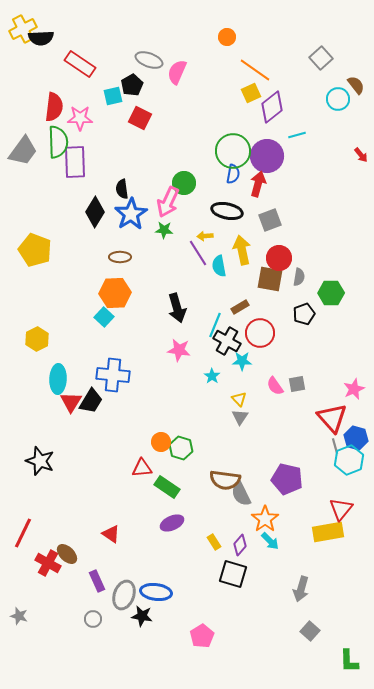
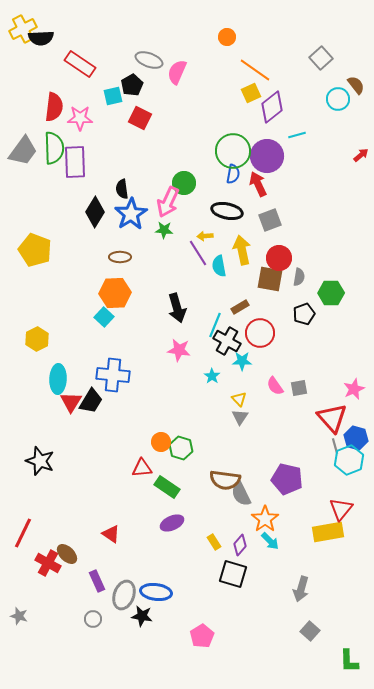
green semicircle at (58, 142): moved 4 px left, 6 px down
red arrow at (361, 155): rotated 91 degrees counterclockwise
red arrow at (258, 184): rotated 40 degrees counterclockwise
gray square at (297, 384): moved 2 px right, 4 px down
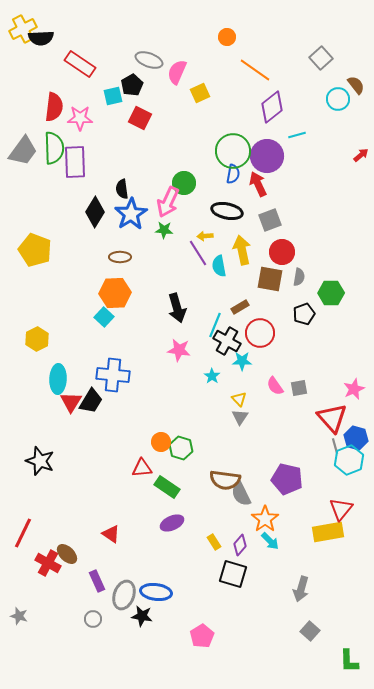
yellow square at (251, 93): moved 51 px left
red circle at (279, 258): moved 3 px right, 6 px up
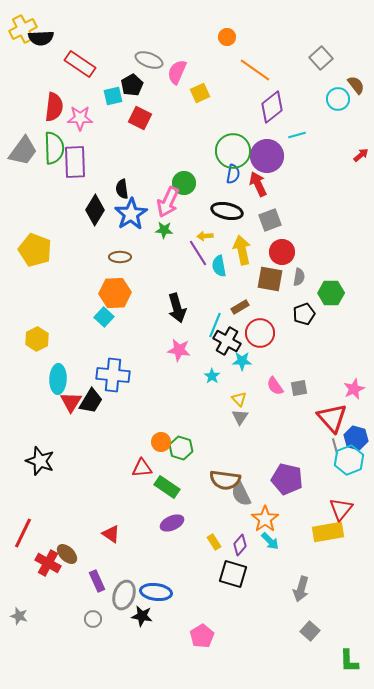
black diamond at (95, 212): moved 2 px up
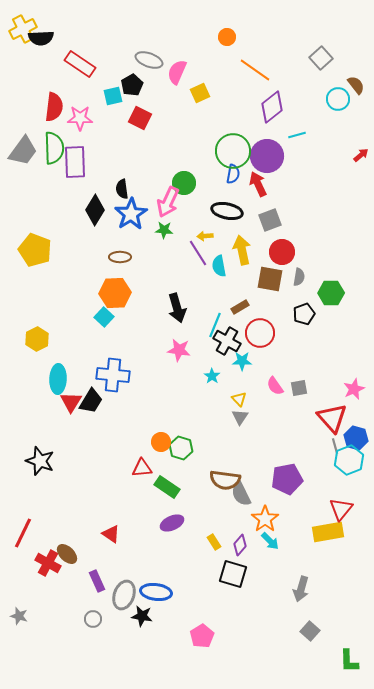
purple pentagon at (287, 479): rotated 24 degrees counterclockwise
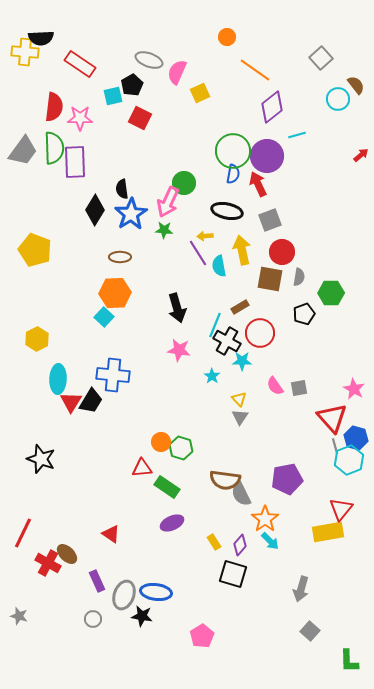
yellow cross at (23, 29): moved 2 px right, 23 px down; rotated 32 degrees clockwise
pink star at (354, 389): rotated 20 degrees counterclockwise
black star at (40, 461): moved 1 px right, 2 px up
